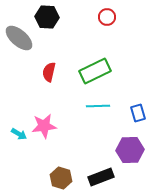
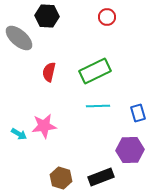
black hexagon: moved 1 px up
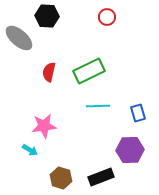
green rectangle: moved 6 px left
cyan arrow: moved 11 px right, 16 px down
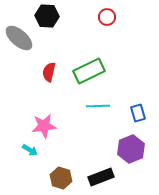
purple hexagon: moved 1 px right, 1 px up; rotated 20 degrees counterclockwise
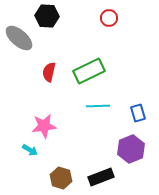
red circle: moved 2 px right, 1 px down
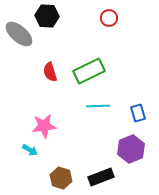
gray ellipse: moved 4 px up
red semicircle: moved 1 px right; rotated 30 degrees counterclockwise
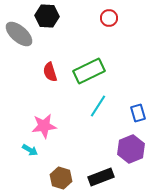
cyan line: rotated 55 degrees counterclockwise
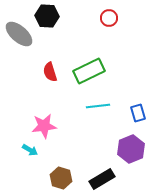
cyan line: rotated 50 degrees clockwise
black rectangle: moved 1 px right, 2 px down; rotated 10 degrees counterclockwise
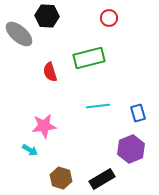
green rectangle: moved 13 px up; rotated 12 degrees clockwise
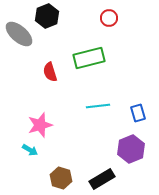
black hexagon: rotated 25 degrees counterclockwise
pink star: moved 4 px left, 1 px up; rotated 10 degrees counterclockwise
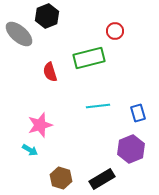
red circle: moved 6 px right, 13 px down
